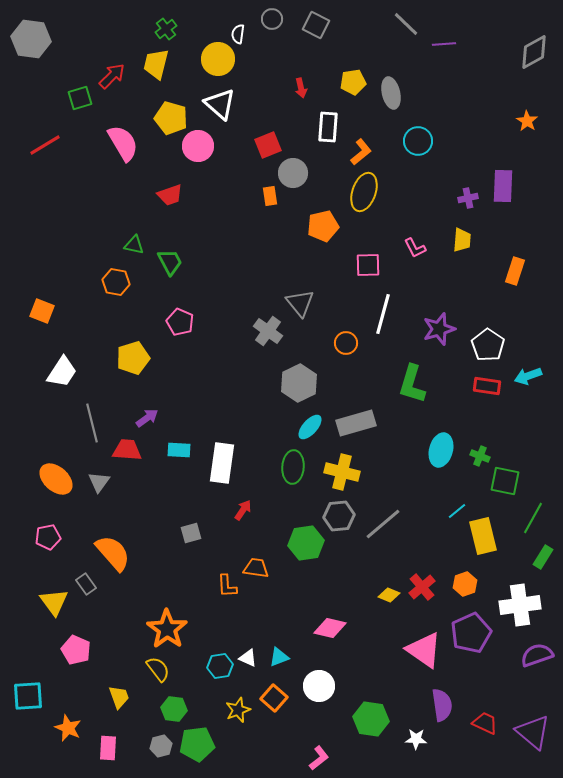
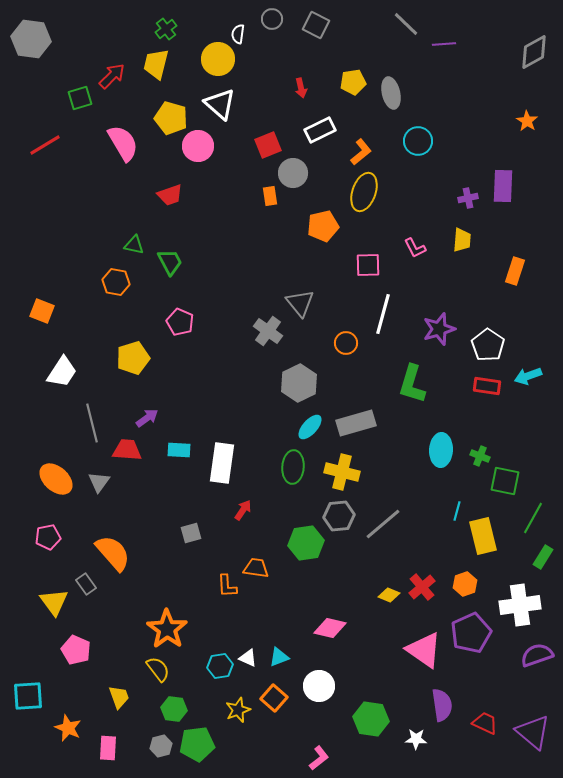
white rectangle at (328, 127): moved 8 px left, 3 px down; rotated 60 degrees clockwise
cyan ellipse at (441, 450): rotated 12 degrees counterclockwise
cyan line at (457, 511): rotated 36 degrees counterclockwise
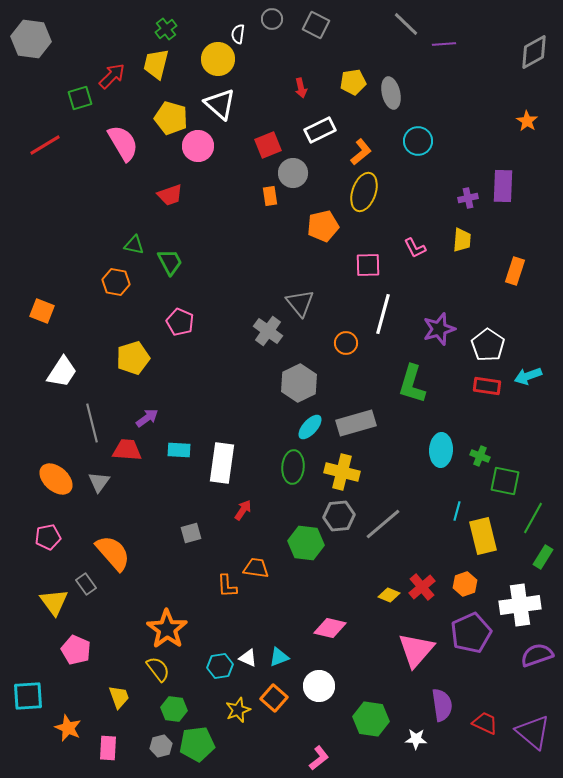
green hexagon at (306, 543): rotated 16 degrees clockwise
pink triangle at (424, 650): moved 8 px left; rotated 36 degrees clockwise
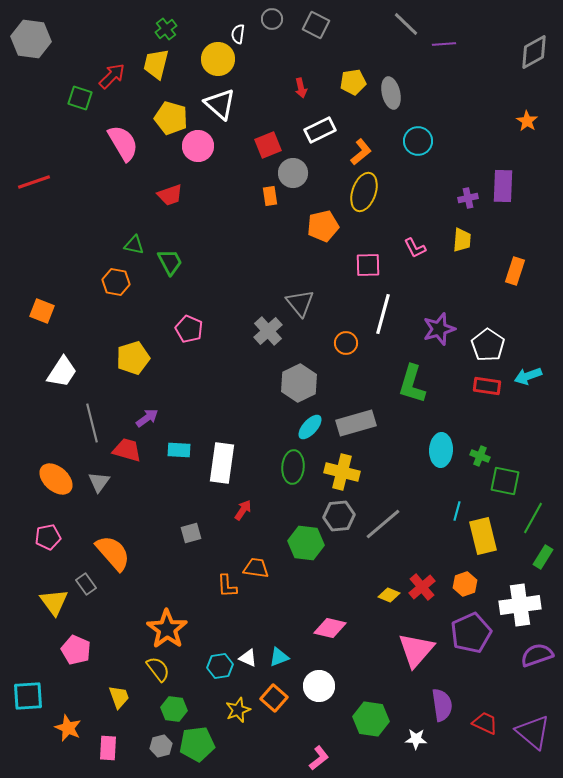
green square at (80, 98): rotated 35 degrees clockwise
red line at (45, 145): moved 11 px left, 37 px down; rotated 12 degrees clockwise
pink pentagon at (180, 322): moved 9 px right, 7 px down
gray cross at (268, 331): rotated 12 degrees clockwise
red trapezoid at (127, 450): rotated 12 degrees clockwise
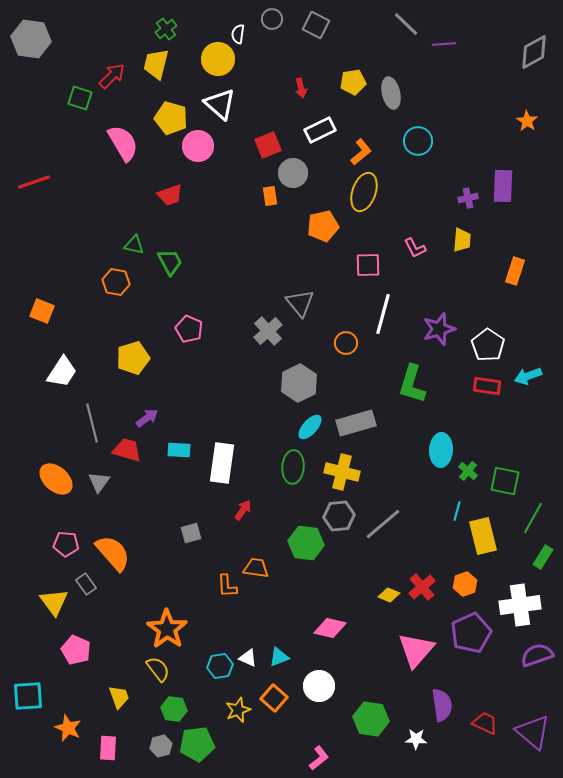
green cross at (480, 456): moved 12 px left, 15 px down; rotated 18 degrees clockwise
pink pentagon at (48, 537): moved 18 px right, 7 px down; rotated 15 degrees clockwise
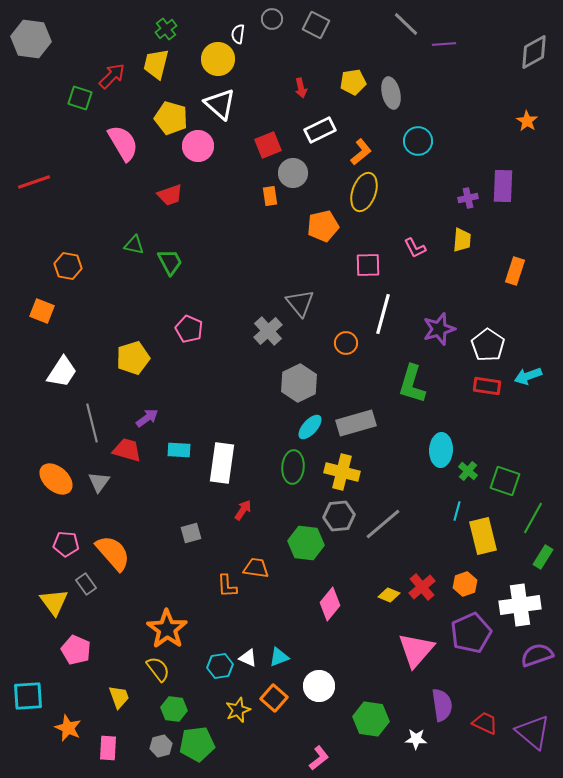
orange hexagon at (116, 282): moved 48 px left, 16 px up
green square at (505, 481): rotated 8 degrees clockwise
pink diamond at (330, 628): moved 24 px up; rotated 64 degrees counterclockwise
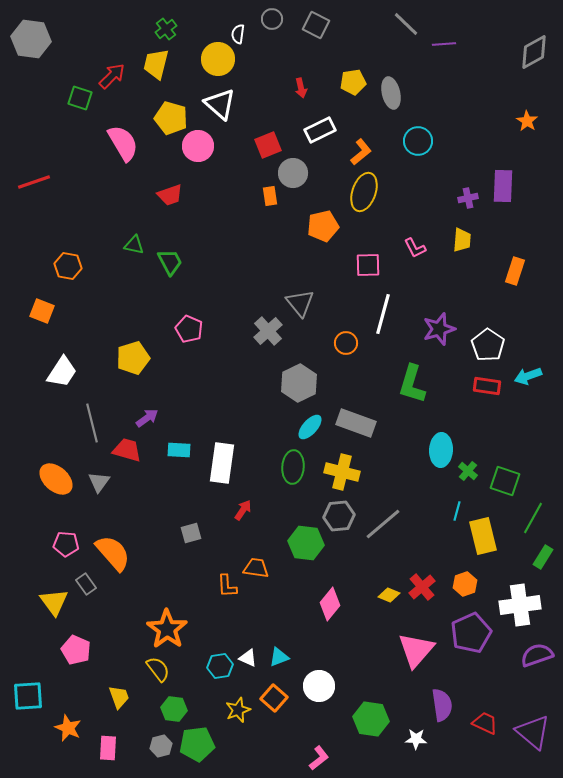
gray rectangle at (356, 423): rotated 36 degrees clockwise
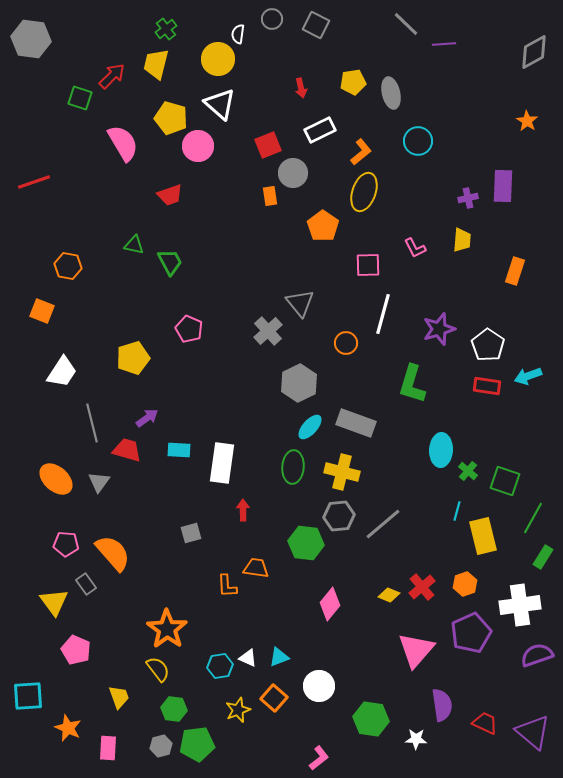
orange pentagon at (323, 226): rotated 24 degrees counterclockwise
red arrow at (243, 510): rotated 35 degrees counterclockwise
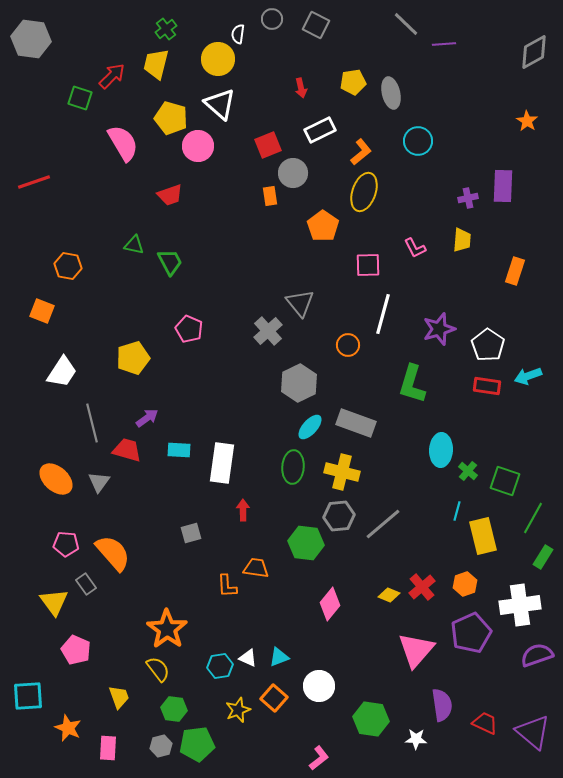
orange circle at (346, 343): moved 2 px right, 2 px down
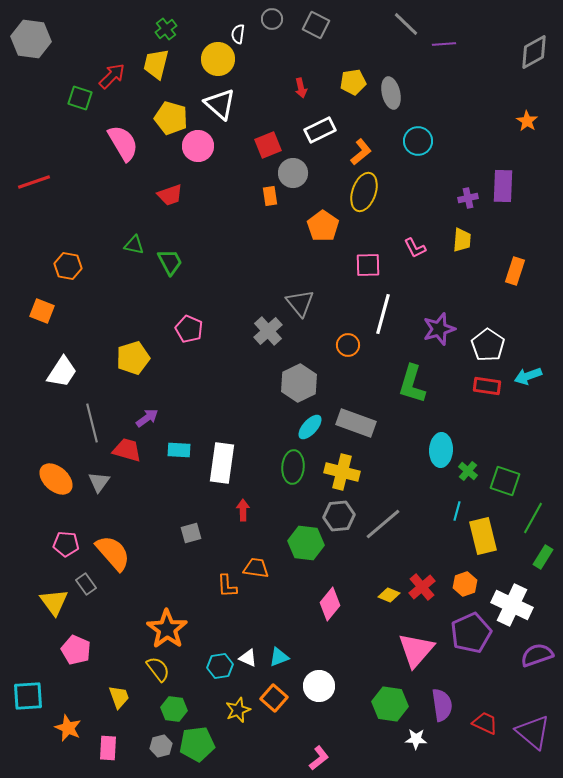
white cross at (520, 605): moved 8 px left; rotated 33 degrees clockwise
green hexagon at (371, 719): moved 19 px right, 15 px up
